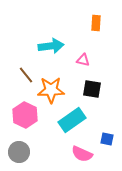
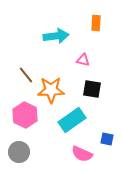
cyan arrow: moved 5 px right, 10 px up
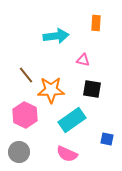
pink semicircle: moved 15 px left
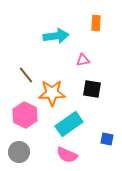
pink triangle: rotated 24 degrees counterclockwise
orange star: moved 1 px right, 3 px down
cyan rectangle: moved 3 px left, 4 px down
pink semicircle: moved 1 px down
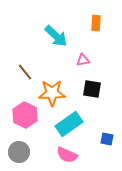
cyan arrow: rotated 50 degrees clockwise
brown line: moved 1 px left, 3 px up
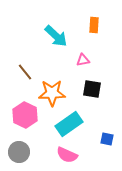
orange rectangle: moved 2 px left, 2 px down
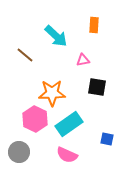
brown line: moved 17 px up; rotated 12 degrees counterclockwise
black square: moved 5 px right, 2 px up
pink hexagon: moved 10 px right, 4 px down
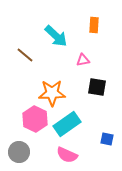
cyan rectangle: moved 2 px left
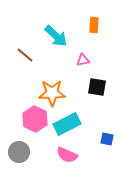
cyan rectangle: rotated 8 degrees clockwise
